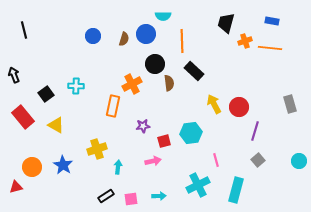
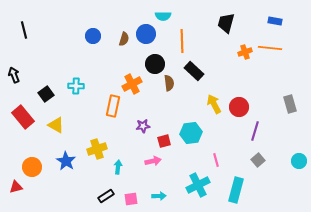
blue rectangle at (272, 21): moved 3 px right
orange cross at (245, 41): moved 11 px down
blue star at (63, 165): moved 3 px right, 4 px up
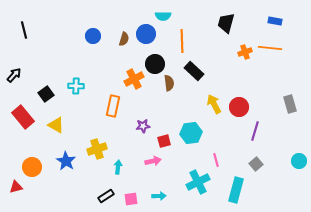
black arrow at (14, 75): rotated 63 degrees clockwise
orange cross at (132, 84): moved 2 px right, 5 px up
gray square at (258, 160): moved 2 px left, 4 px down
cyan cross at (198, 185): moved 3 px up
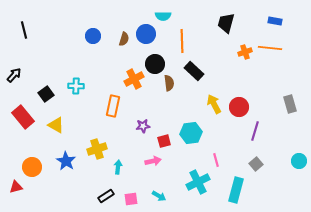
cyan arrow at (159, 196): rotated 32 degrees clockwise
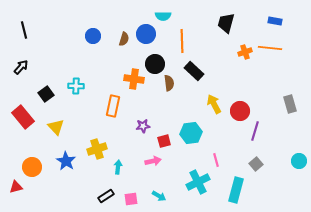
black arrow at (14, 75): moved 7 px right, 8 px up
orange cross at (134, 79): rotated 36 degrees clockwise
red circle at (239, 107): moved 1 px right, 4 px down
yellow triangle at (56, 125): moved 2 px down; rotated 18 degrees clockwise
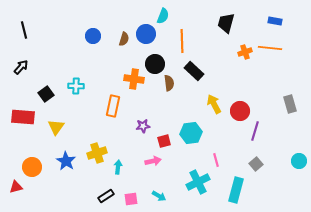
cyan semicircle at (163, 16): rotated 70 degrees counterclockwise
red rectangle at (23, 117): rotated 45 degrees counterclockwise
yellow triangle at (56, 127): rotated 18 degrees clockwise
yellow cross at (97, 149): moved 4 px down
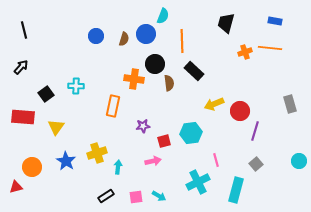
blue circle at (93, 36): moved 3 px right
yellow arrow at (214, 104): rotated 84 degrees counterclockwise
pink square at (131, 199): moved 5 px right, 2 px up
